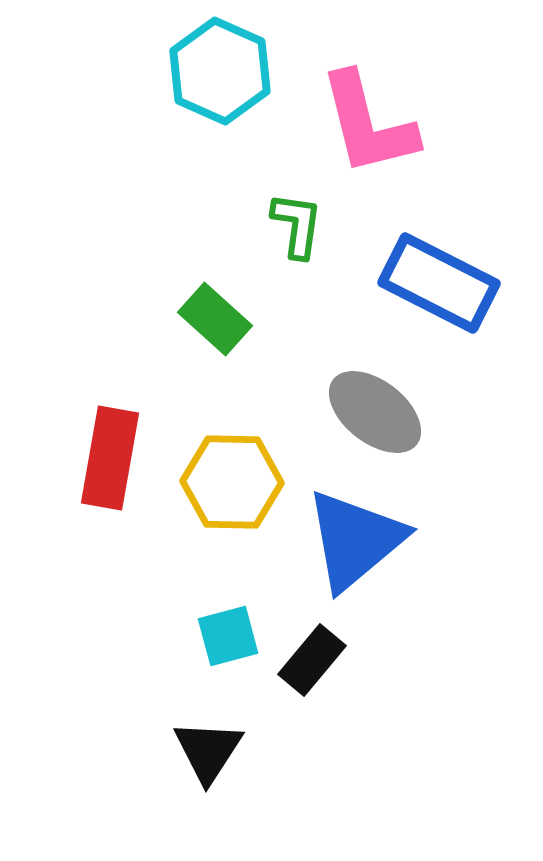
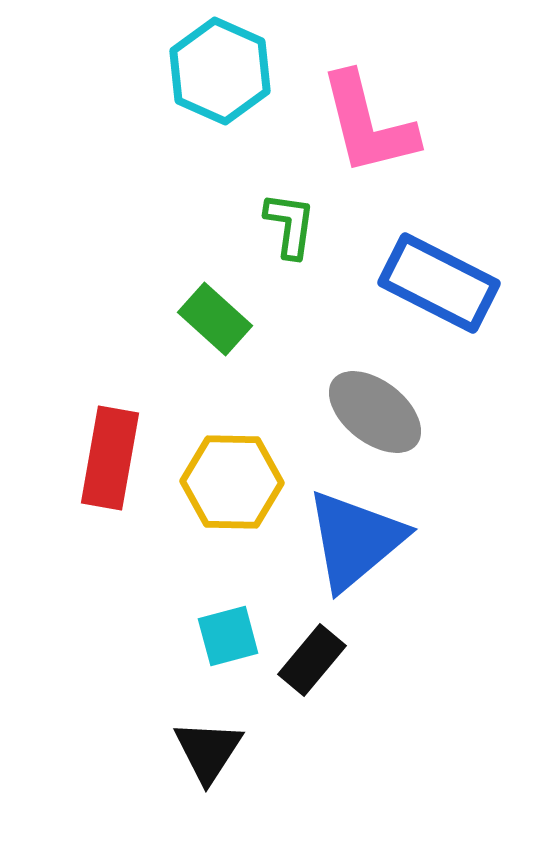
green L-shape: moved 7 px left
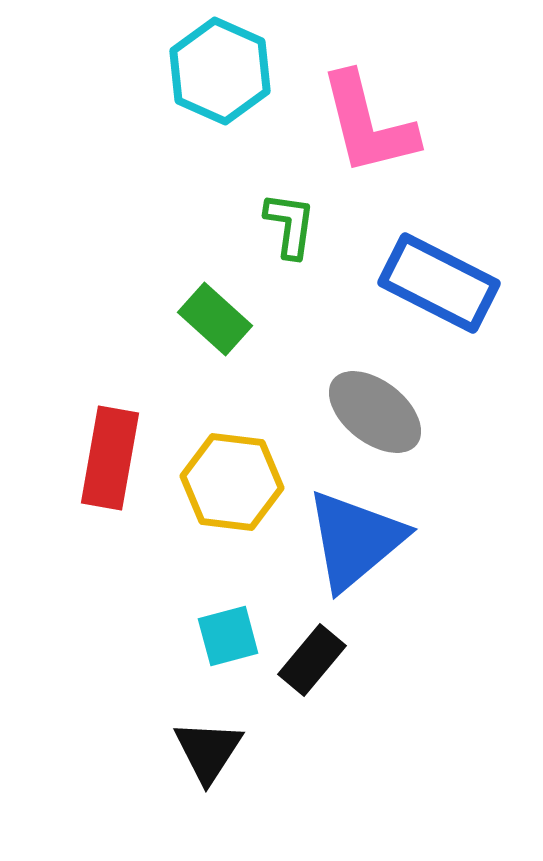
yellow hexagon: rotated 6 degrees clockwise
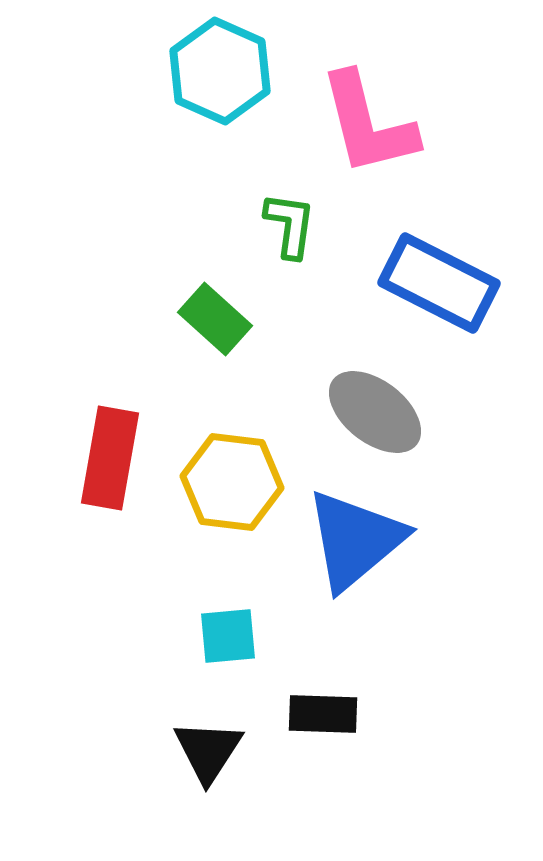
cyan square: rotated 10 degrees clockwise
black rectangle: moved 11 px right, 54 px down; rotated 52 degrees clockwise
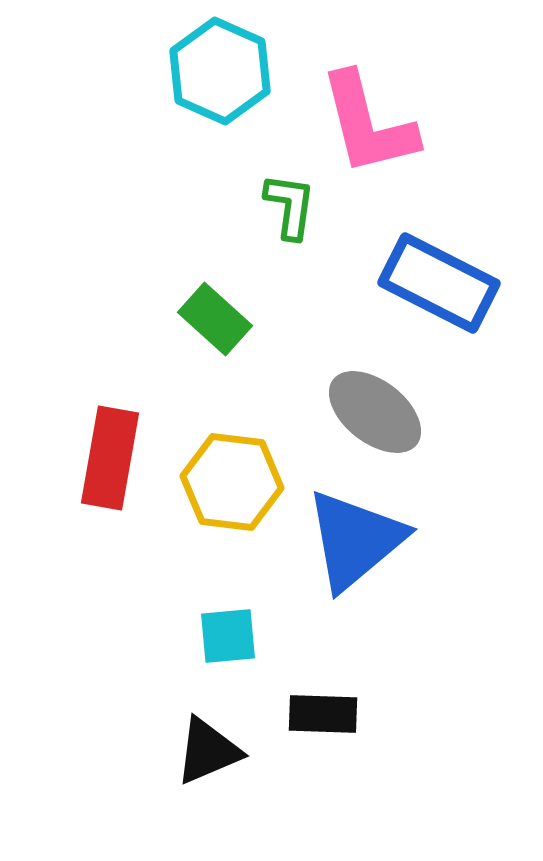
green L-shape: moved 19 px up
black triangle: rotated 34 degrees clockwise
